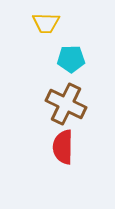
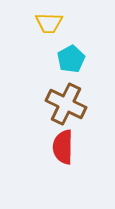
yellow trapezoid: moved 3 px right
cyan pentagon: rotated 28 degrees counterclockwise
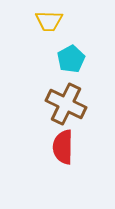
yellow trapezoid: moved 2 px up
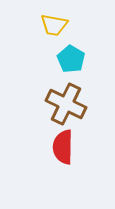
yellow trapezoid: moved 5 px right, 4 px down; rotated 8 degrees clockwise
cyan pentagon: rotated 12 degrees counterclockwise
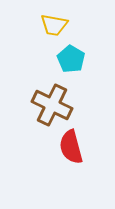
brown cross: moved 14 px left, 1 px down
red semicircle: moved 8 px right; rotated 16 degrees counterclockwise
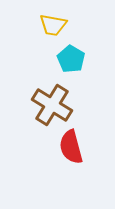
yellow trapezoid: moved 1 px left
brown cross: rotated 6 degrees clockwise
